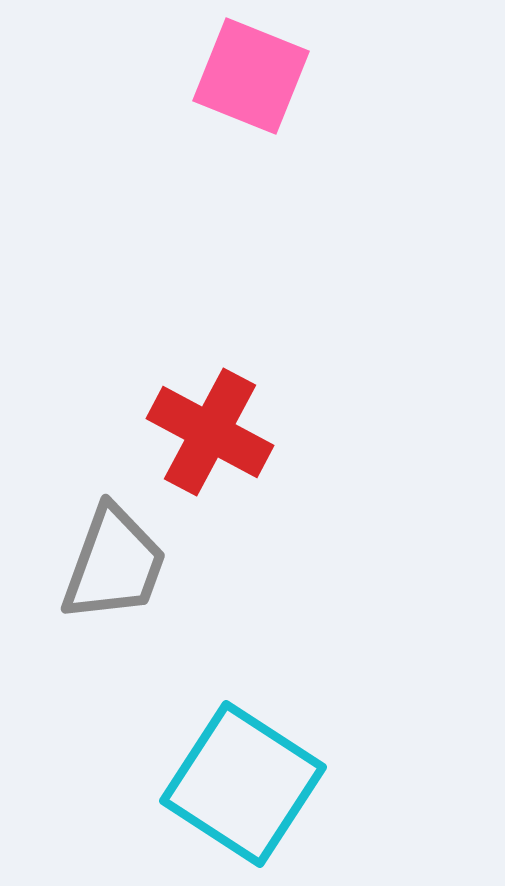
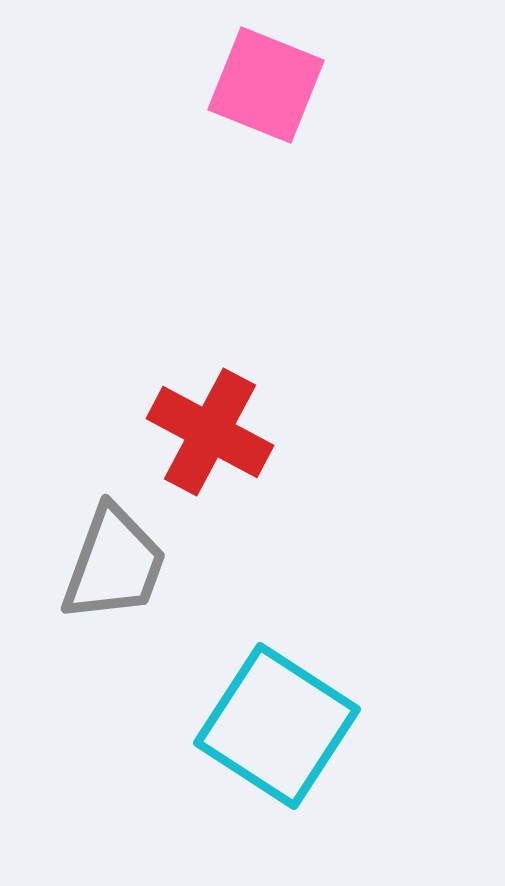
pink square: moved 15 px right, 9 px down
cyan square: moved 34 px right, 58 px up
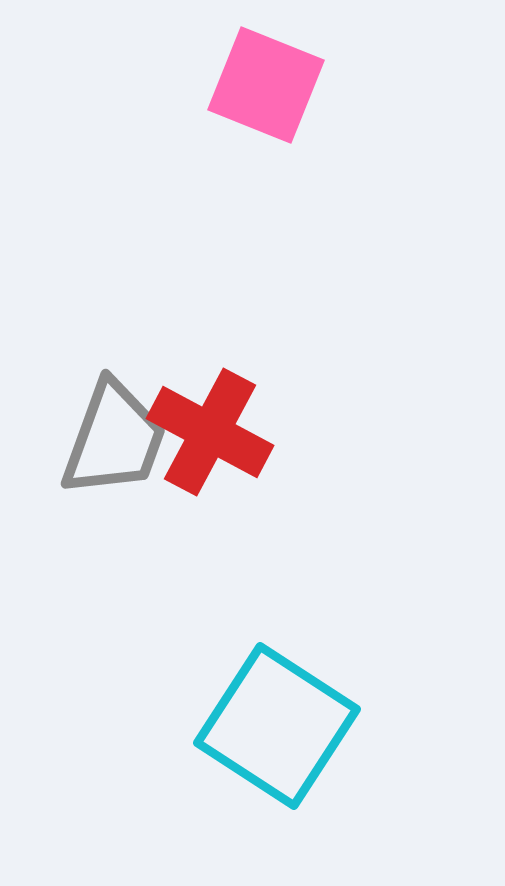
gray trapezoid: moved 125 px up
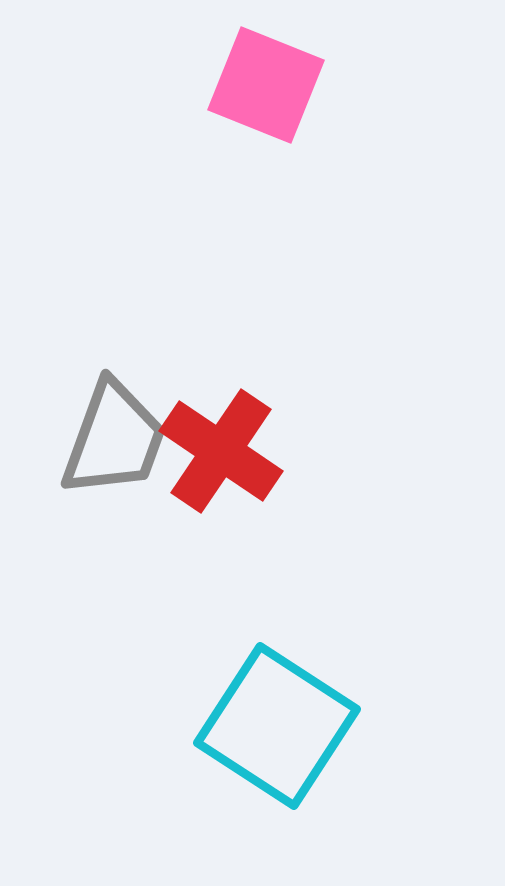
red cross: moved 11 px right, 19 px down; rotated 6 degrees clockwise
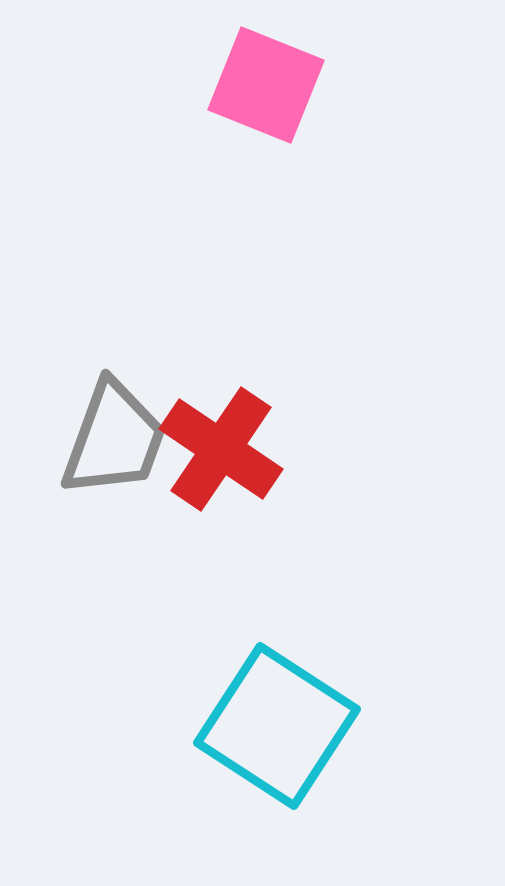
red cross: moved 2 px up
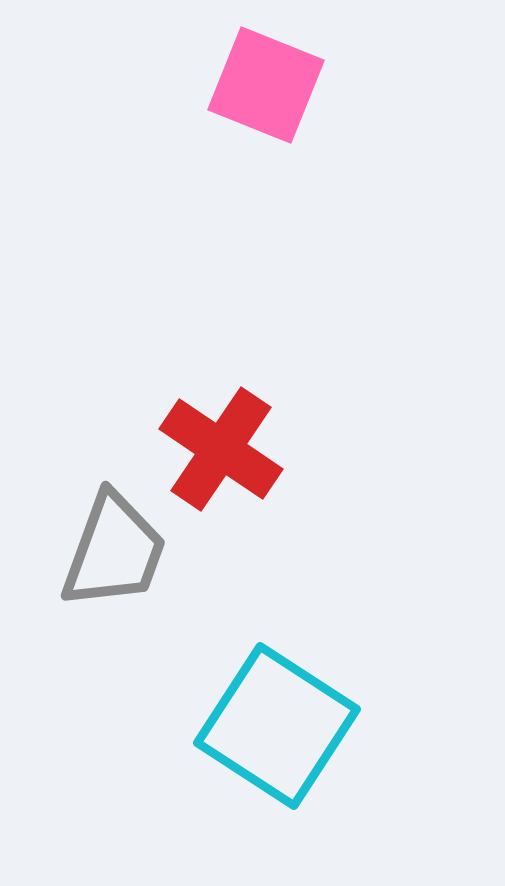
gray trapezoid: moved 112 px down
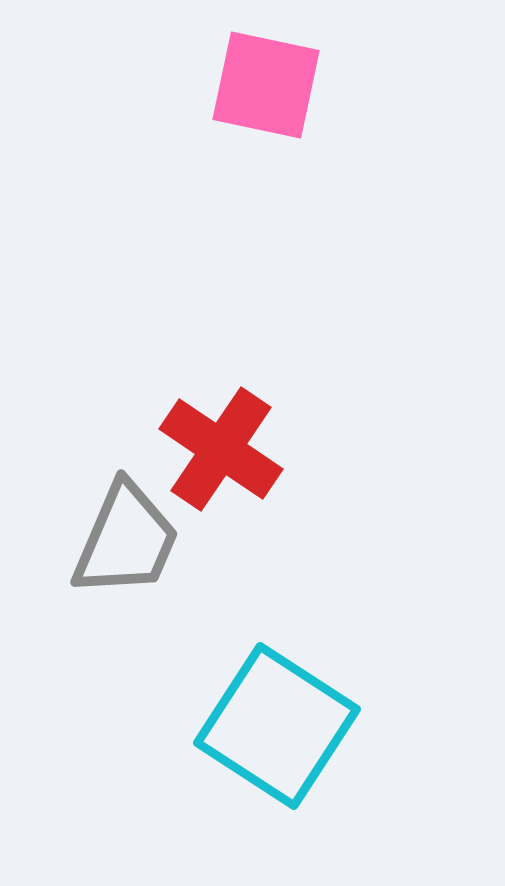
pink square: rotated 10 degrees counterclockwise
gray trapezoid: moved 12 px right, 11 px up; rotated 3 degrees clockwise
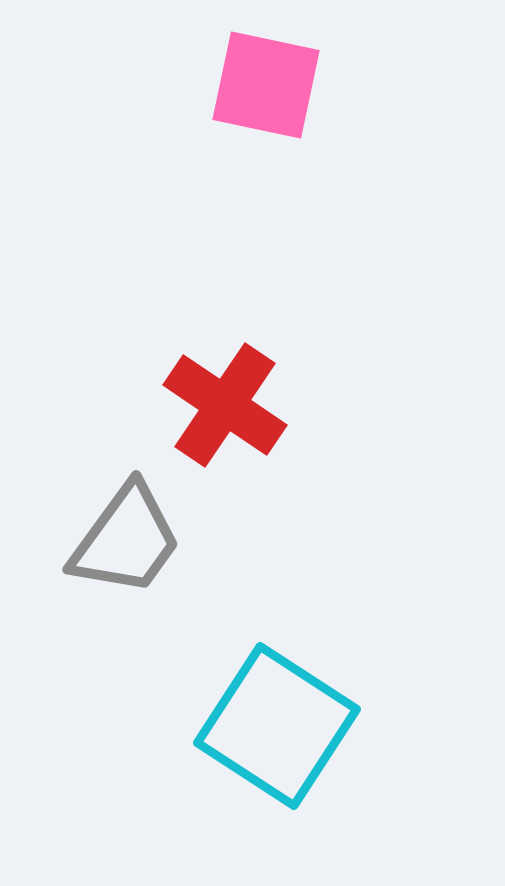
red cross: moved 4 px right, 44 px up
gray trapezoid: rotated 13 degrees clockwise
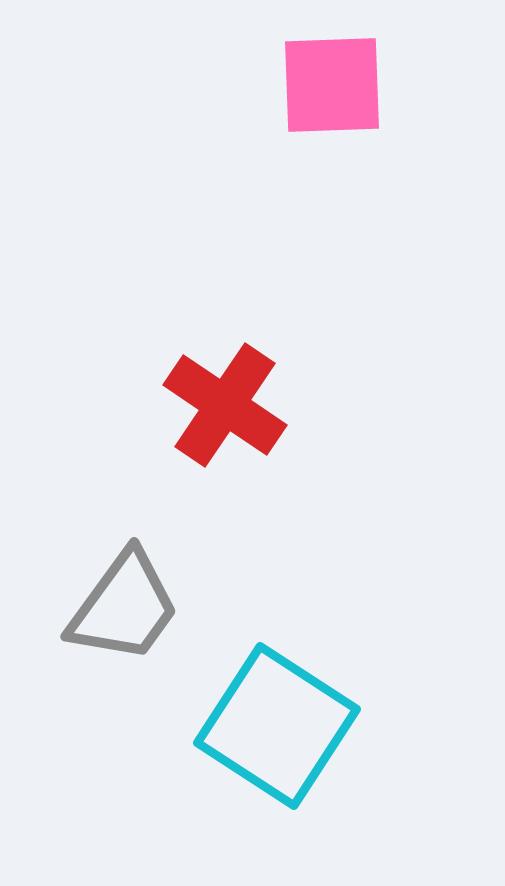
pink square: moved 66 px right; rotated 14 degrees counterclockwise
gray trapezoid: moved 2 px left, 67 px down
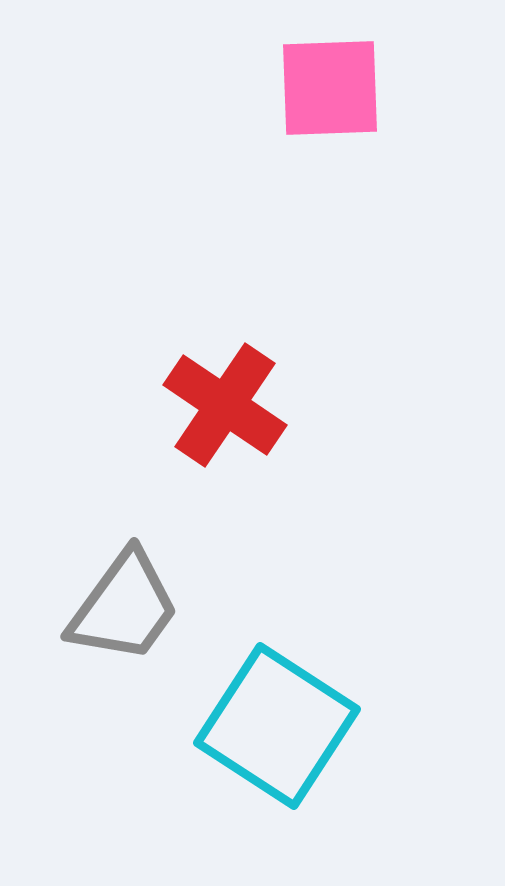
pink square: moved 2 px left, 3 px down
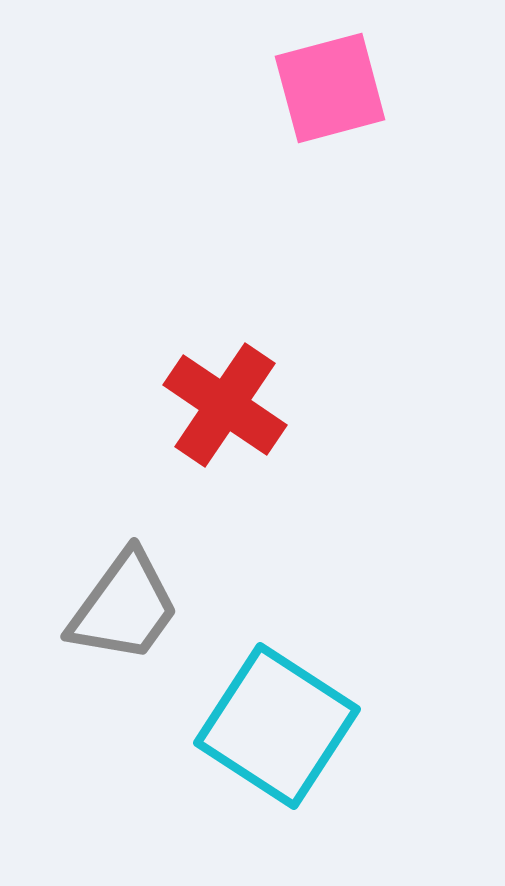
pink square: rotated 13 degrees counterclockwise
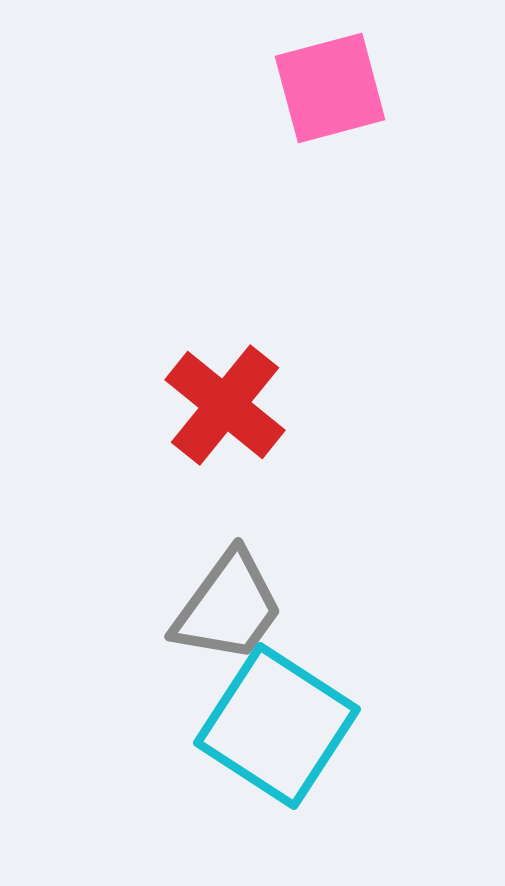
red cross: rotated 5 degrees clockwise
gray trapezoid: moved 104 px right
